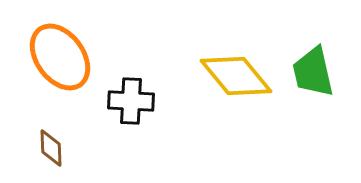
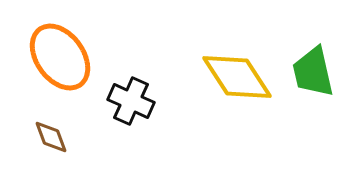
yellow diamond: moved 1 px right, 1 px down; rotated 6 degrees clockwise
black cross: rotated 21 degrees clockwise
brown diamond: moved 11 px up; rotated 18 degrees counterclockwise
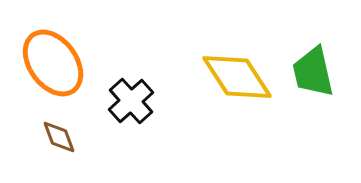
orange ellipse: moved 7 px left, 6 px down
black cross: rotated 24 degrees clockwise
brown diamond: moved 8 px right
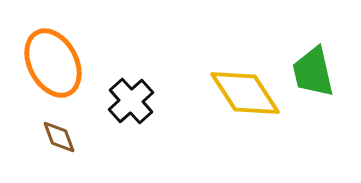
orange ellipse: rotated 8 degrees clockwise
yellow diamond: moved 8 px right, 16 px down
